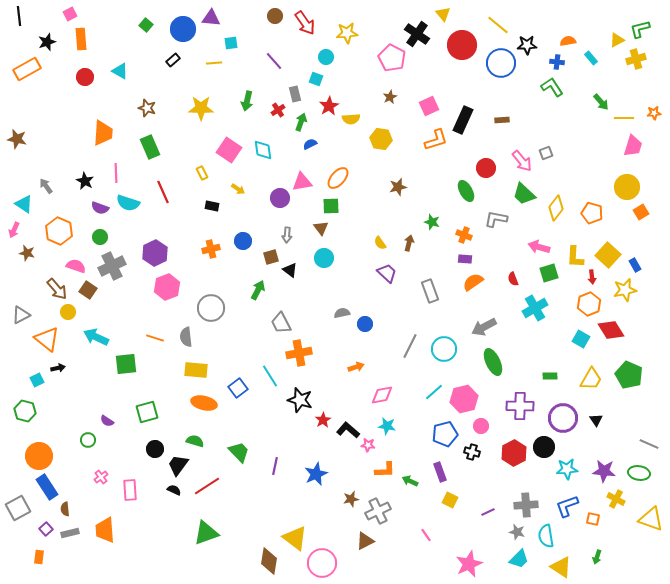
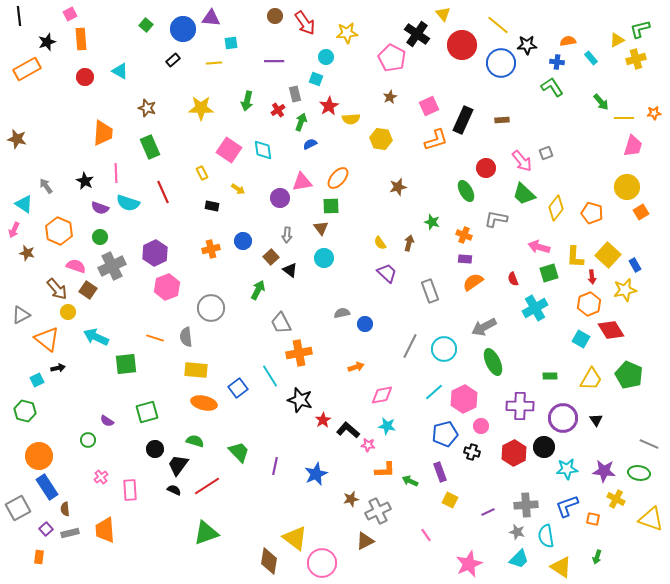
purple line at (274, 61): rotated 48 degrees counterclockwise
brown square at (271, 257): rotated 28 degrees counterclockwise
pink hexagon at (464, 399): rotated 12 degrees counterclockwise
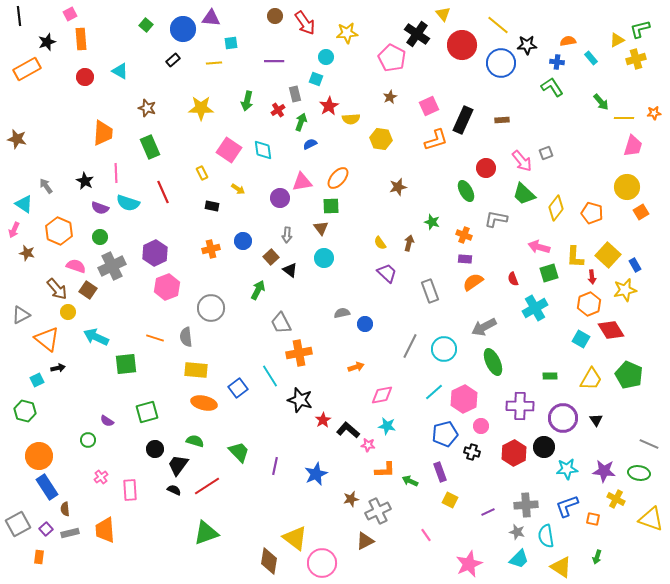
gray square at (18, 508): moved 16 px down
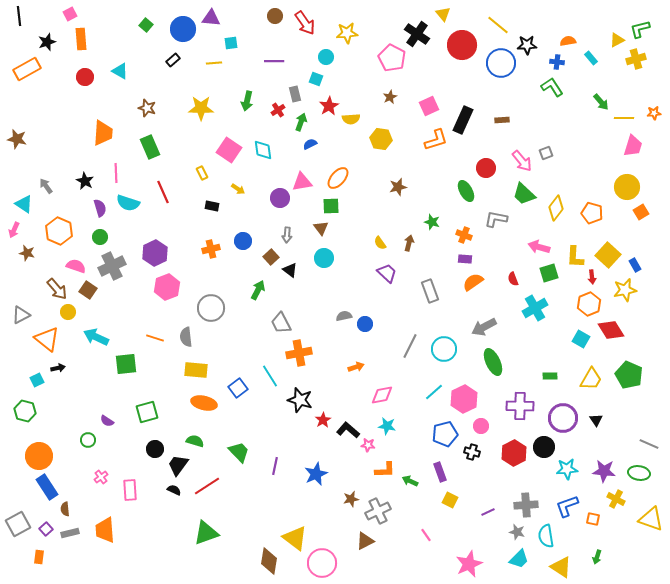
purple semicircle at (100, 208): rotated 126 degrees counterclockwise
gray semicircle at (342, 313): moved 2 px right, 3 px down
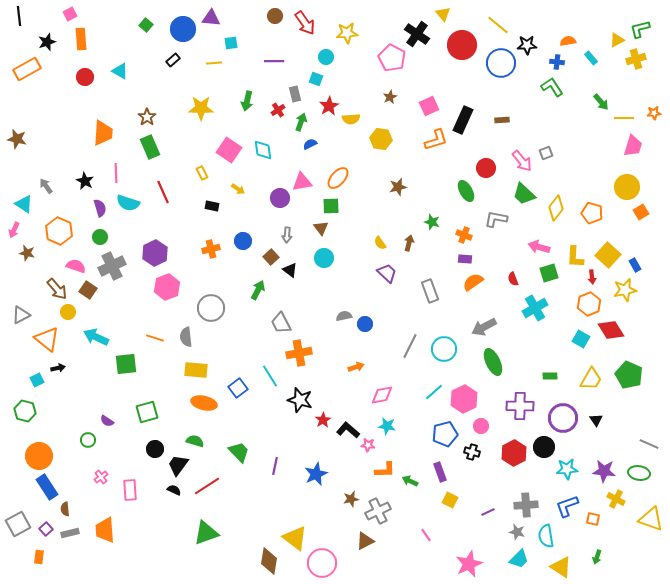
brown star at (147, 108): moved 9 px down; rotated 18 degrees clockwise
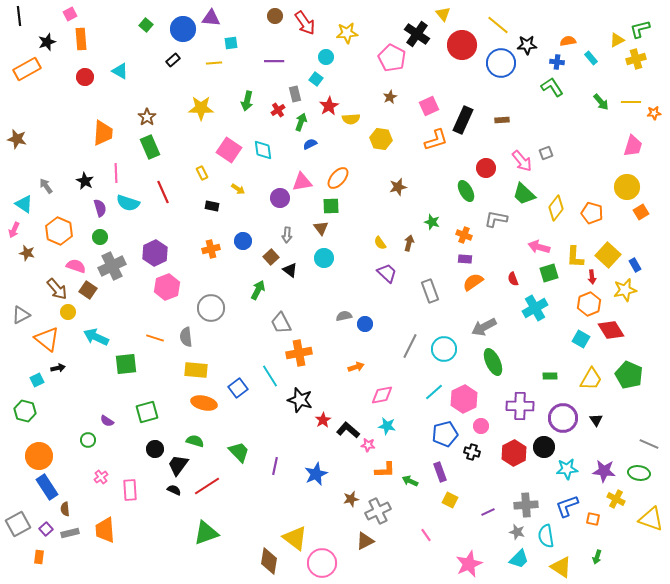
cyan square at (316, 79): rotated 16 degrees clockwise
yellow line at (624, 118): moved 7 px right, 16 px up
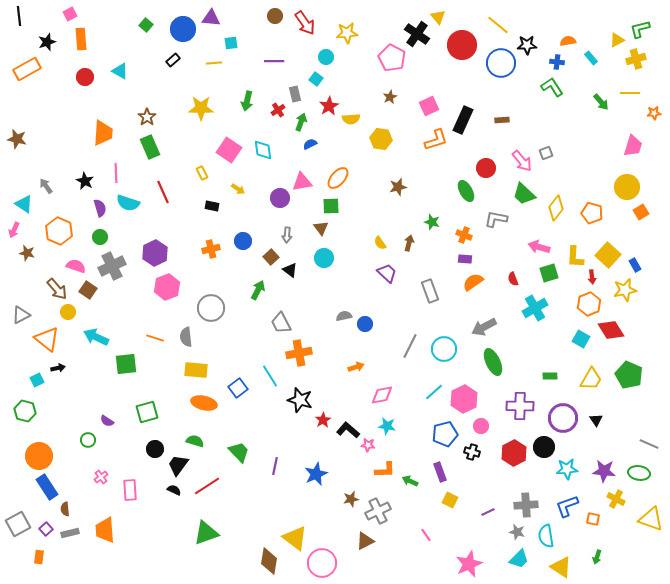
yellow triangle at (443, 14): moved 5 px left, 3 px down
yellow line at (631, 102): moved 1 px left, 9 px up
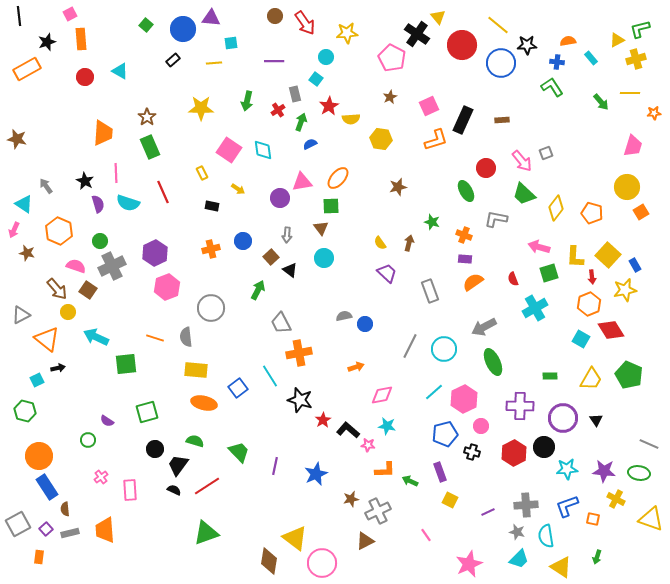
purple semicircle at (100, 208): moved 2 px left, 4 px up
green circle at (100, 237): moved 4 px down
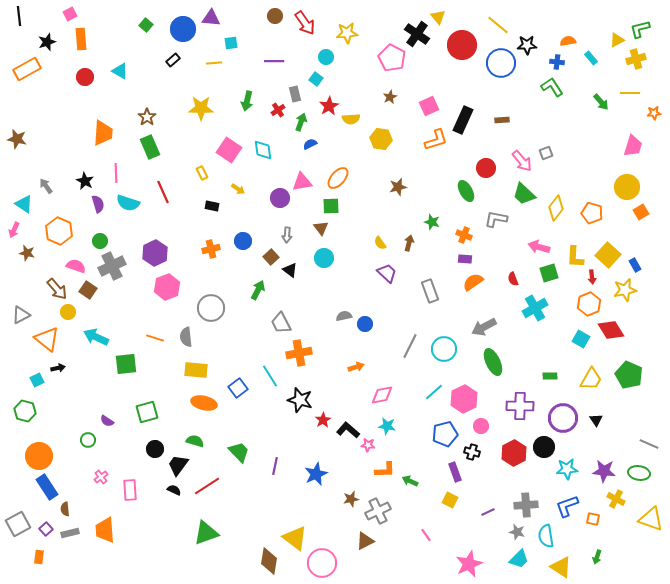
purple rectangle at (440, 472): moved 15 px right
